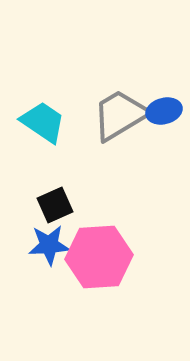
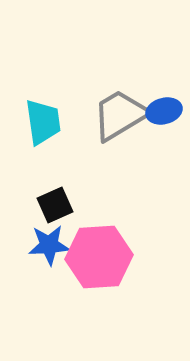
cyan trapezoid: rotated 48 degrees clockwise
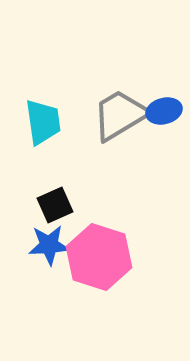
pink hexagon: rotated 22 degrees clockwise
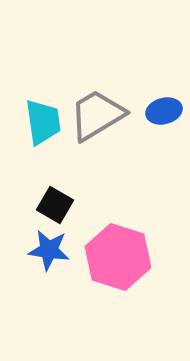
gray trapezoid: moved 23 px left
black square: rotated 36 degrees counterclockwise
blue star: moved 5 px down; rotated 12 degrees clockwise
pink hexagon: moved 19 px right
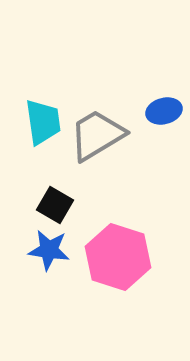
gray trapezoid: moved 20 px down
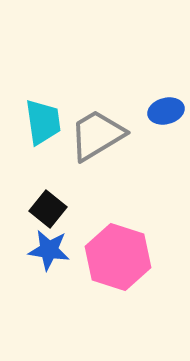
blue ellipse: moved 2 px right
black square: moved 7 px left, 4 px down; rotated 9 degrees clockwise
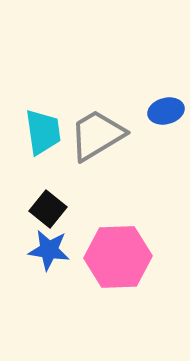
cyan trapezoid: moved 10 px down
pink hexagon: rotated 20 degrees counterclockwise
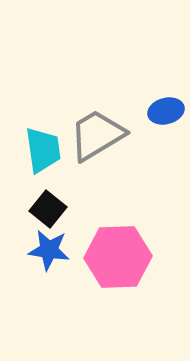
cyan trapezoid: moved 18 px down
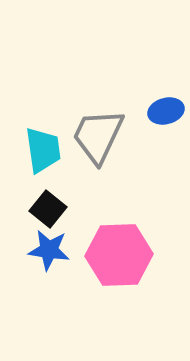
gray trapezoid: moved 1 px right, 1 px down; rotated 34 degrees counterclockwise
pink hexagon: moved 1 px right, 2 px up
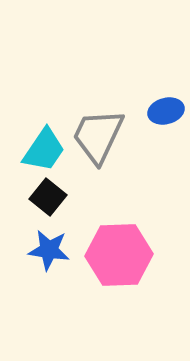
cyan trapezoid: moved 1 px right; rotated 42 degrees clockwise
black square: moved 12 px up
